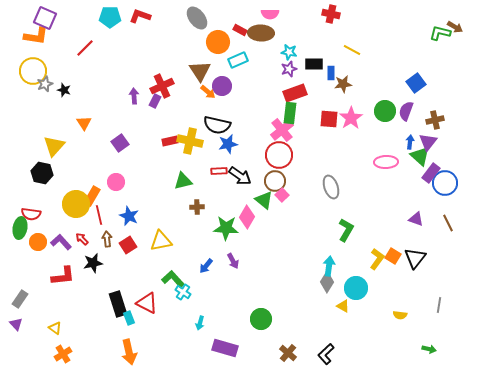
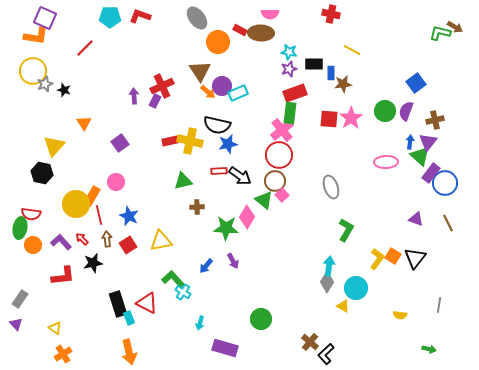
cyan rectangle at (238, 60): moved 33 px down
orange circle at (38, 242): moved 5 px left, 3 px down
brown cross at (288, 353): moved 22 px right, 11 px up
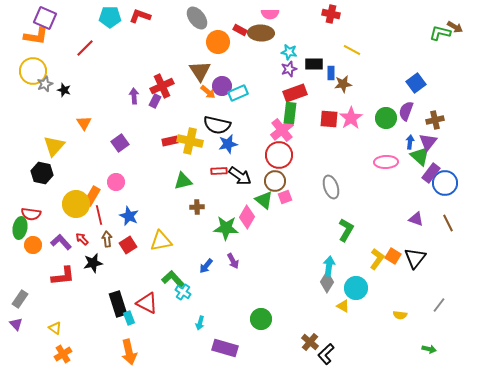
green circle at (385, 111): moved 1 px right, 7 px down
pink square at (282, 195): moved 3 px right, 2 px down; rotated 24 degrees clockwise
gray line at (439, 305): rotated 28 degrees clockwise
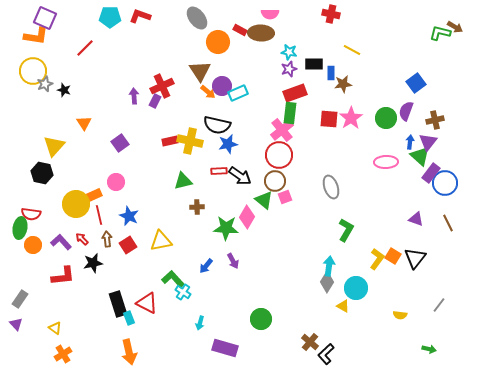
orange rectangle at (92, 196): rotated 36 degrees clockwise
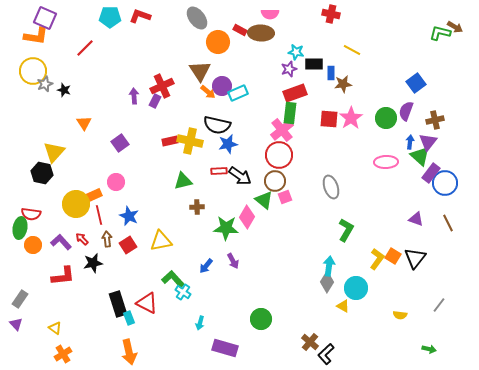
cyan star at (289, 52): moved 7 px right
yellow triangle at (54, 146): moved 6 px down
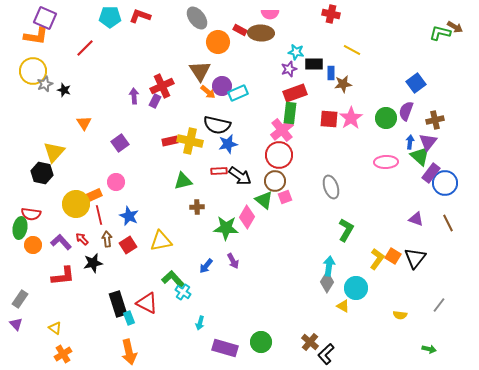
green circle at (261, 319): moved 23 px down
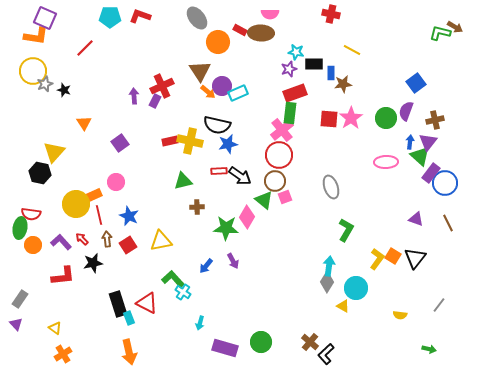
black hexagon at (42, 173): moved 2 px left
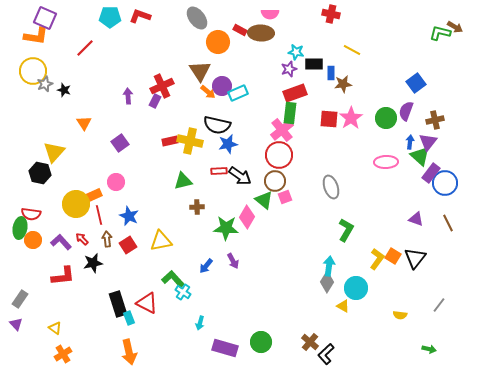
purple arrow at (134, 96): moved 6 px left
orange circle at (33, 245): moved 5 px up
